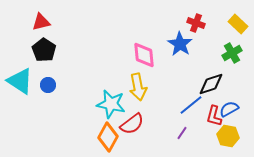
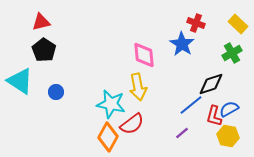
blue star: moved 2 px right
blue circle: moved 8 px right, 7 px down
purple line: rotated 16 degrees clockwise
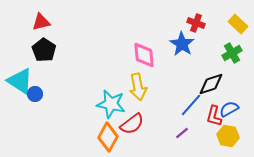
blue circle: moved 21 px left, 2 px down
blue line: rotated 10 degrees counterclockwise
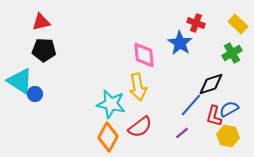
blue star: moved 2 px left, 1 px up
black pentagon: rotated 30 degrees counterclockwise
red semicircle: moved 8 px right, 3 px down
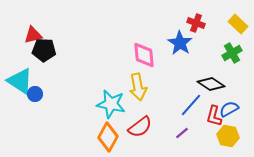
red triangle: moved 8 px left, 13 px down
black diamond: rotated 52 degrees clockwise
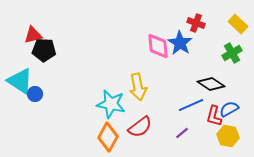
pink diamond: moved 14 px right, 9 px up
blue line: rotated 25 degrees clockwise
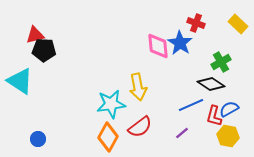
red triangle: moved 2 px right
green cross: moved 11 px left, 9 px down
blue circle: moved 3 px right, 45 px down
cyan star: rotated 20 degrees counterclockwise
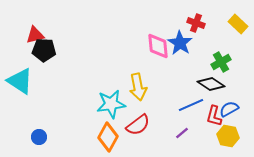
red semicircle: moved 2 px left, 2 px up
blue circle: moved 1 px right, 2 px up
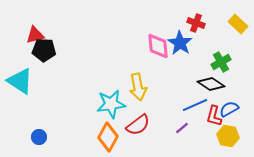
blue line: moved 4 px right
purple line: moved 5 px up
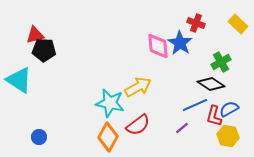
cyan triangle: moved 1 px left, 1 px up
yellow arrow: rotated 108 degrees counterclockwise
cyan star: moved 1 px left, 1 px up; rotated 20 degrees clockwise
